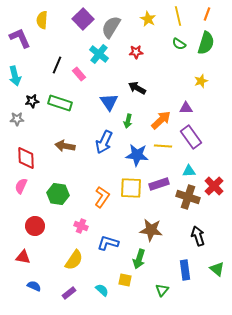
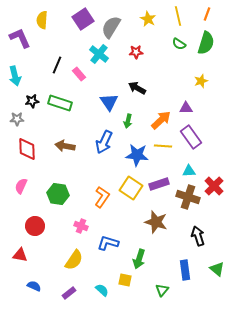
purple square at (83, 19): rotated 10 degrees clockwise
red diamond at (26, 158): moved 1 px right, 9 px up
yellow square at (131, 188): rotated 30 degrees clockwise
brown star at (151, 230): moved 5 px right, 8 px up; rotated 10 degrees clockwise
red triangle at (23, 257): moved 3 px left, 2 px up
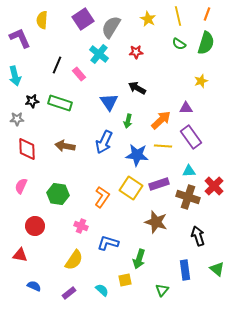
yellow square at (125, 280): rotated 24 degrees counterclockwise
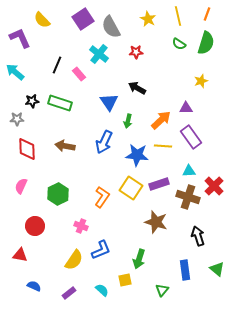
yellow semicircle at (42, 20): rotated 48 degrees counterclockwise
gray semicircle at (111, 27): rotated 60 degrees counterclockwise
cyan arrow at (15, 76): moved 4 px up; rotated 144 degrees clockwise
green hexagon at (58, 194): rotated 25 degrees clockwise
blue L-shape at (108, 243): moved 7 px left, 7 px down; rotated 140 degrees clockwise
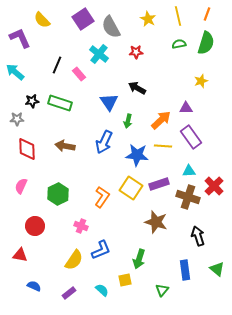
green semicircle at (179, 44): rotated 136 degrees clockwise
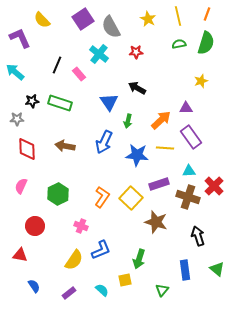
yellow line at (163, 146): moved 2 px right, 2 px down
yellow square at (131, 188): moved 10 px down; rotated 10 degrees clockwise
blue semicircle at (34, 286): rotated 32 degrees clockwise
